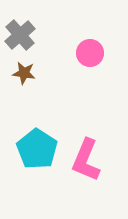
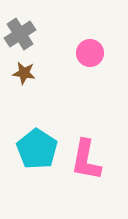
gray cross: moved 1 px up; rotated 8 degrees clockwise
pink L-shape: rotated 12 degrees counterclockwise
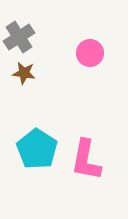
gray cross: moved 1 px left, 3 px down
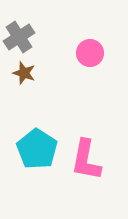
brown star: rotated 10 degrees clockwise
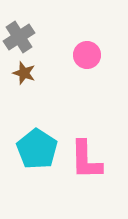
pink circle: moved 3 px left, 2 px down
pink L-shape: rotated 12 degrees counterclockwise
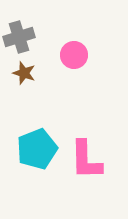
gray cross: rotated 16 degrees clockwise
pink circle: moved 13 px left
cyan pentagon: rotated 18 degrees clockwise
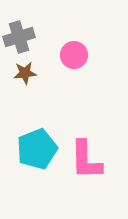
brown star: moved 1 px right; rotated 25 degrees counterclockwise
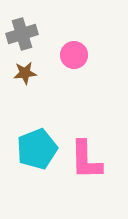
gray cross: moved 3 px right, 3 px up
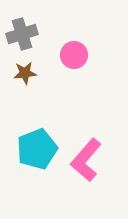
pink L-shape: rotated 42 degrees clockwise
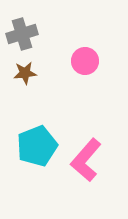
pink circle: moved 11 px right, 6 px down
cyan pentagon: moved 3 px up
